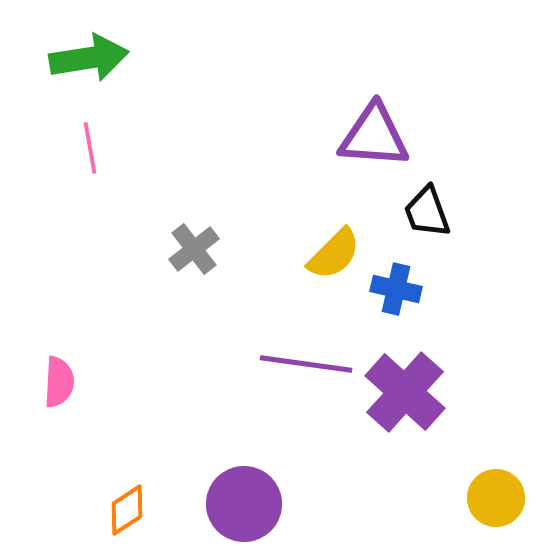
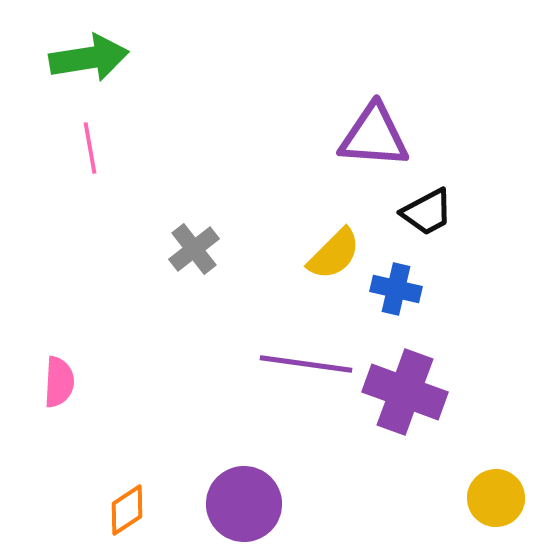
black trapezoid: rotated 98 degrees counterclockwise
purple cross: rotated 22 degrees counterclockwise
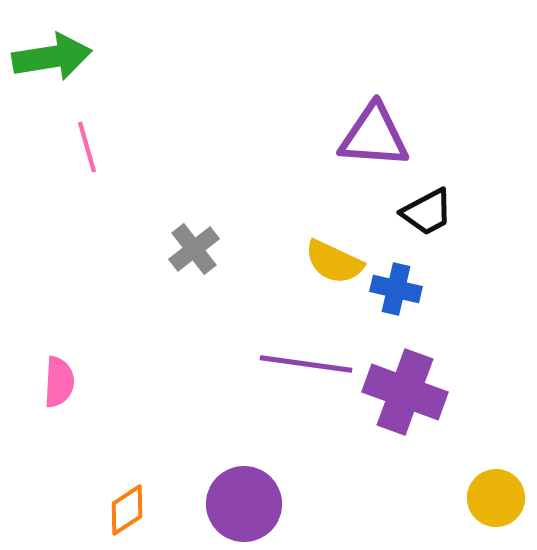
green arrow: moved 37 px left, 1 px up
pink line: moved 3 px left, 1 px up; rotated 6 degrees counterclockwise
yellow semicircle: moved 8 px down; rotated 70 degrees clockwise
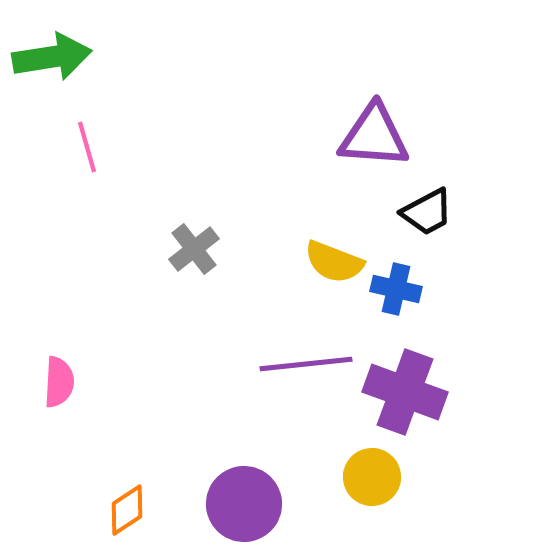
yellow semicircle: rotated 4 degrees counterclockwise
purple line: rotated 14 degrees counterclockwise
yellow circle: moved 124 px left, 21 px up
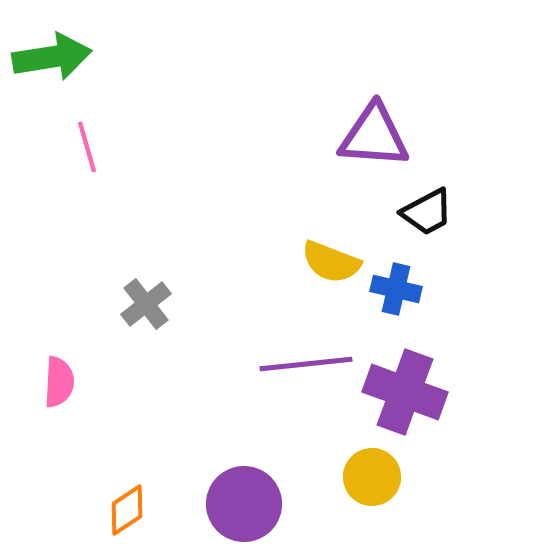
gray cross: moved 48 px left, 55 px down
yellow semicircle: moved 3 px left
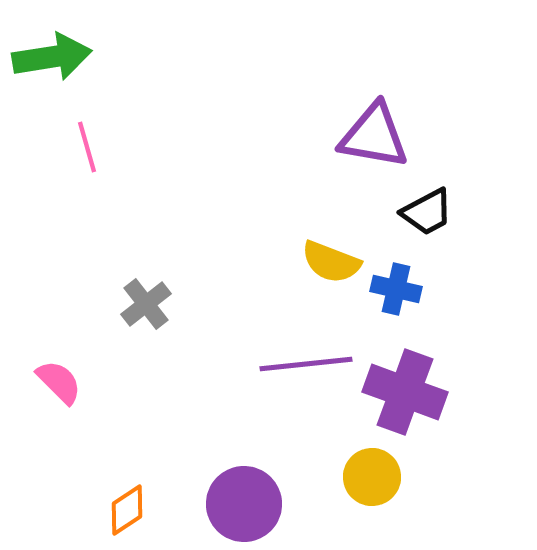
purple triangle: rotated 6 degrees clockwise
pink semicircle: rotated 48 degrees counterclockwise
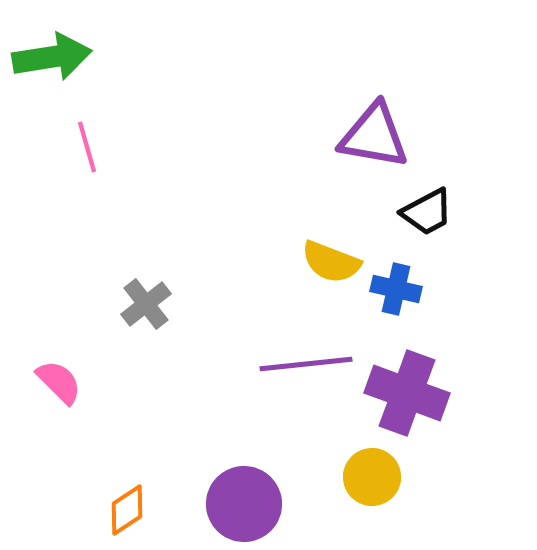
purple cross: moved 2 px right, 1 px down
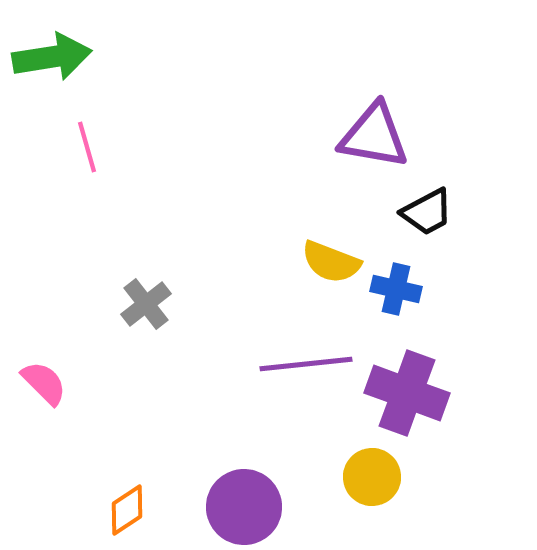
pink semicircle: moved 15 px left, 1 px down
purple circle: moved 3 px down
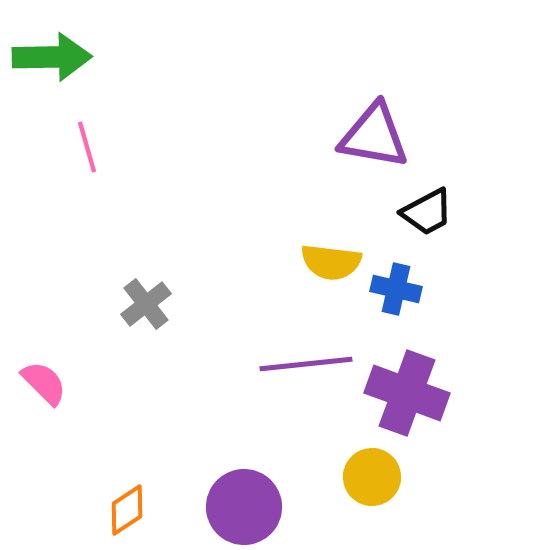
green arrow: rotated 8 degrees clockwise
yellow semicircle: rotated 14 degrees counterclockwise
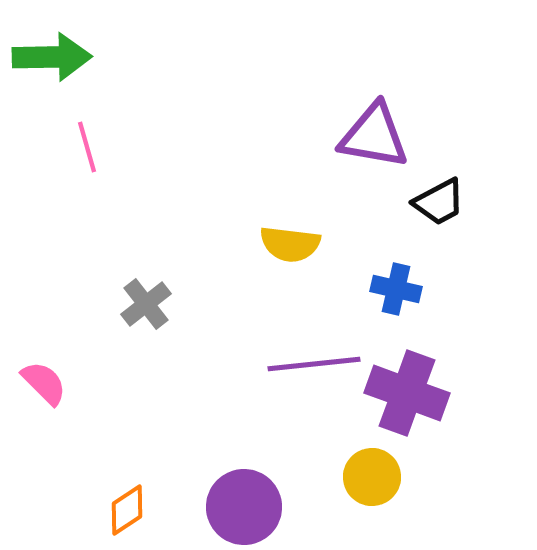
black trapezoid: moved 12 px right, 10 px up
yellow semicircle: moved 41 px left, 18 px up
purple line: moved 8 px right
